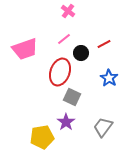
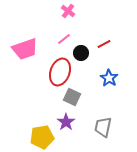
gray trapezoid: rotated 25 degrees counterclockwise
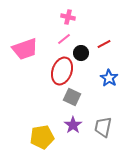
pink cross: moved 6 px down; rotated 24 degrees counterclockwise
red ellipse: moved 2 px right, 1 px up
purple star: moved 7 px right, 3 px down
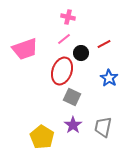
yellow pentagon: rotated 30 degrees counterclockwise
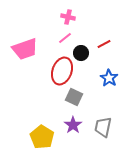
pink line: moved 1 px right, 1 px up
gray square: moved 2 px right
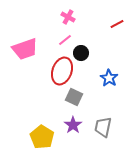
pink cross: rotated 16 degrees clockwise
pink line: moved 2 px down
red line: moved 13 px right, 20 px up
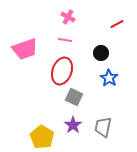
pink line: rotated 48 degrees clockwise
black circle: moved 20 px right
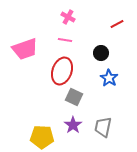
yellow pentagon: rotated 30 degrees counterclockwise
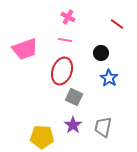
red line: rotated 64 degrees clockwise
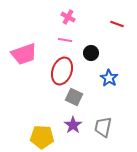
red line: rotated 16 degrees counterclockwise
pink trapezoid: moved 1 px left, 5 px down
black circle: moved 10 px left
